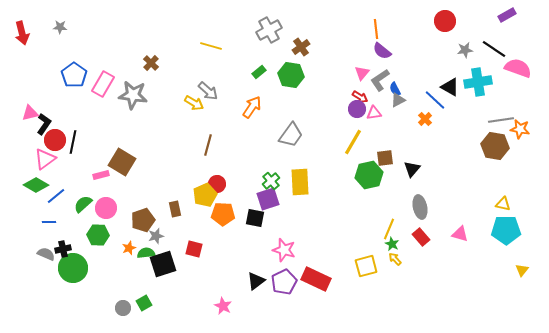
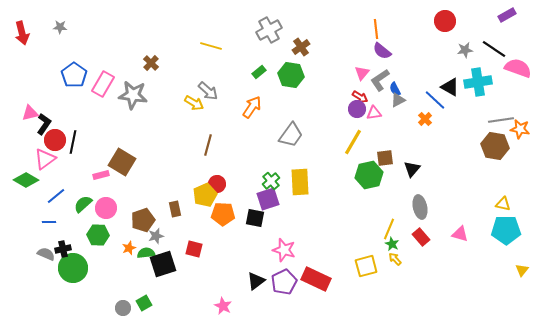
green diamond at (36, 185): moved 10 px left, 5 px up
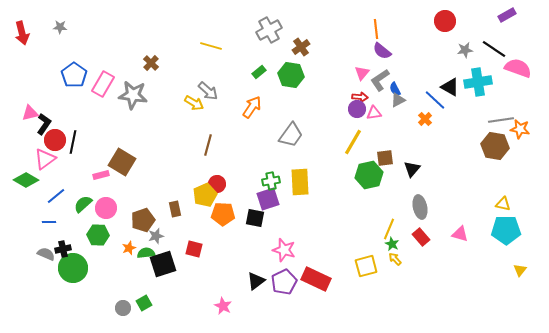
red arrow at (360, 97): rotated 28 degrees counterclockwise
green cross at (271, 181): rotated 30 degrees clockwise
yellow triangle at (522, 270): moved 2 px left
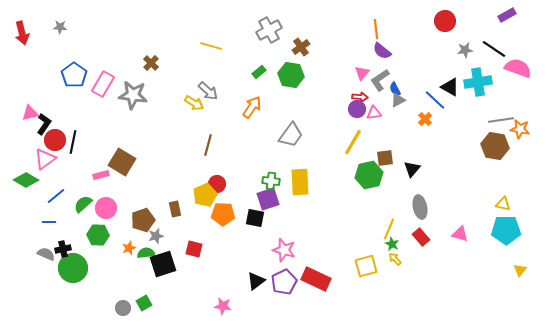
green cross at (271, 181): rotated 18 degrees clockwise
pink star at (223, 306): rotated 18 degrees counterclockwise
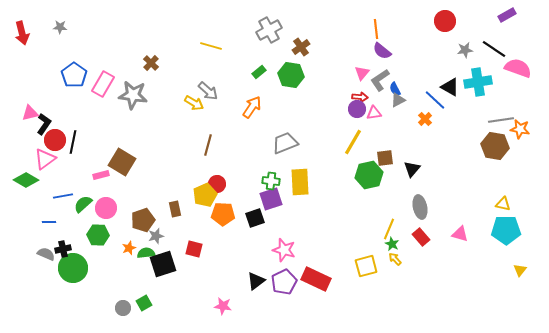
gray trapezoid at (291, 135): moved 6 px left, 8 px down; rotated 148 degrees counterclockwise
blue line at (56, 196): moved 7 px right; rotated 30 degrees clockwise
purple square at (268, 199): moved 3 px right
black square at (255, 218): rotated 30 degrees counterclockwise
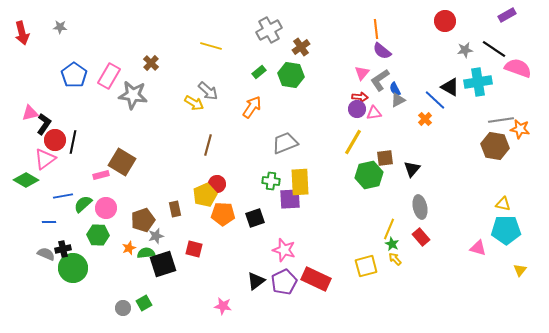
pink rectangle at (103, 84): moved 6 px right, 8 px up
purple square at (271, 199): moved 19 px right; rotated 15 degrees clockwise
pink triangle at (460, 234): moved 18 px right, 14 px down
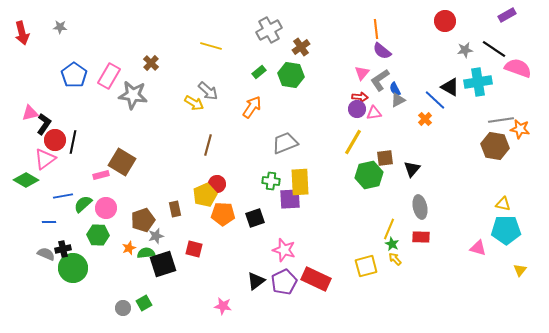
red rectangle at (421, 237): rotated 48 degrees counterclockwise
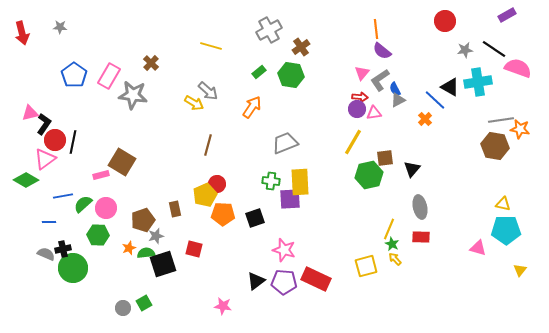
purple pentagon at (284, 282): rotated 30 degrees clockwise
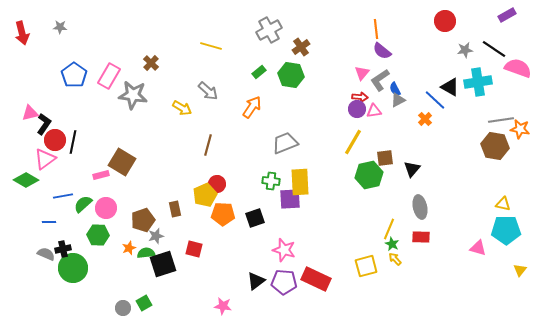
yellow arrow at (194, 103): moved 12 px left, 5 px down
pink triangle at (374, 113): moved 2 px up
